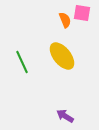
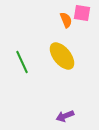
orange semicircle: moved 1 px right
purple arrow: rotated 54 degrees counterclockwise
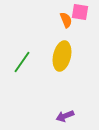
pink square: moved 2 px left, 1 px up
yellow ellipse: rotated 52 degrees clockwise
green line: rotated 60 degrees clockwise
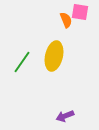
yellow ellipse: moved 8 px left
